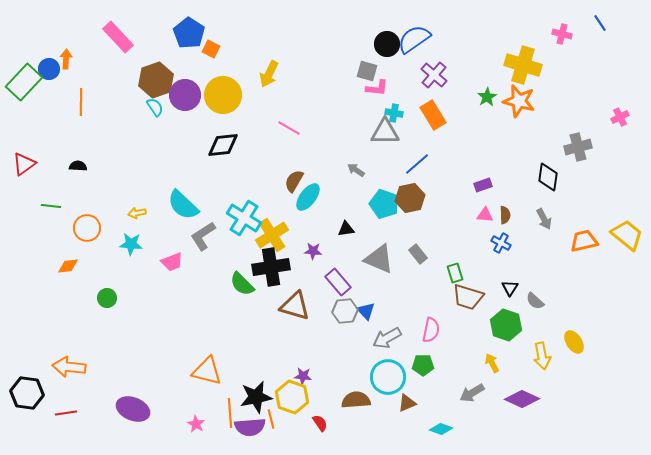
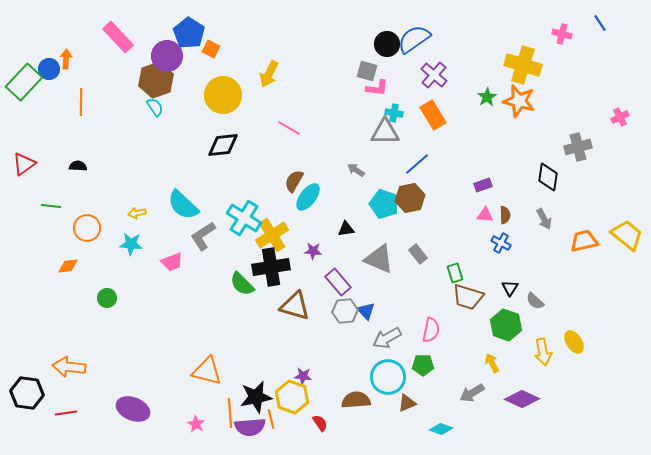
purple circle at (185, 95): moved 18 px left, 39 px up
yellow arrow at (542, 356): moved 1 px right, 4 px up
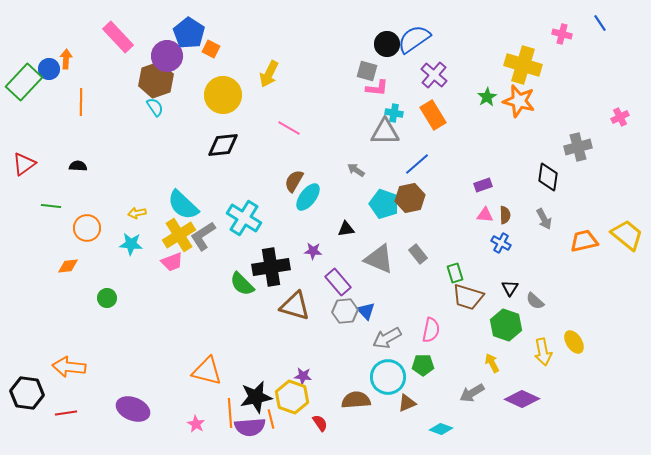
yellow cross at (272, 235): moved 93 px left
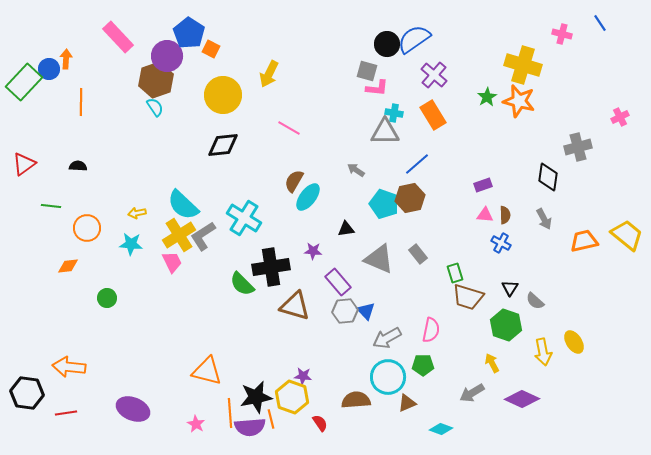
pink trapezoid at (172, 262): rotated 95 degrees counterclockwise
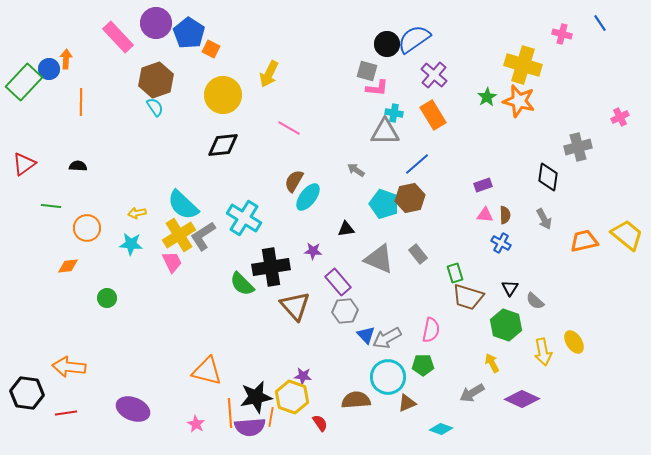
purple circle at (167, 56): moved 11 px left, 33 px up
brown triangle at (295, 306): rotated 32 degrees clockwise
blue triangle at (366, 311): moved 24 px down
orange line at (271, 419): moved 2 px up; rotated 24 degrees clockwise
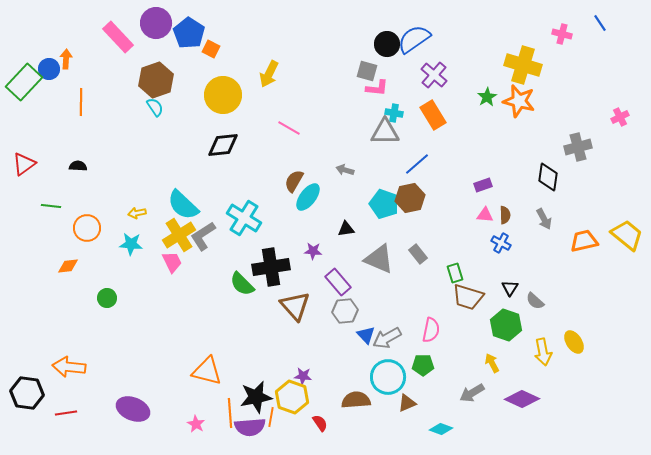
gray arrow at (356, 170): moved 11 px left; rotated 18 degrees counterclockwise
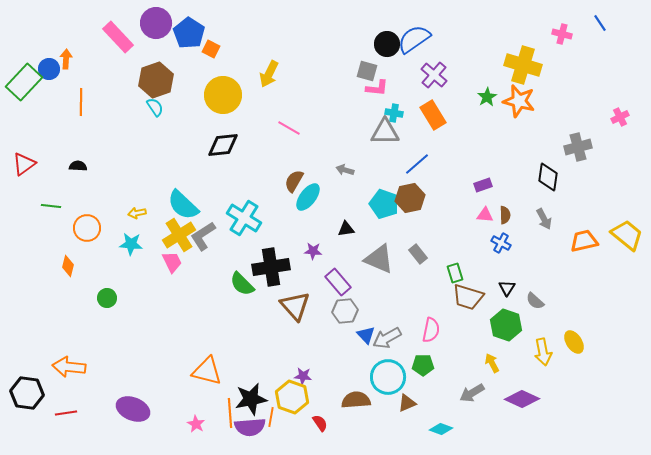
orange diamond at (68, 266): rotated 70 degrees counterclockwise
black triangle at (510, 288): moved 3 px left
black star at (256, 397): moved 5 px left, 2 px down
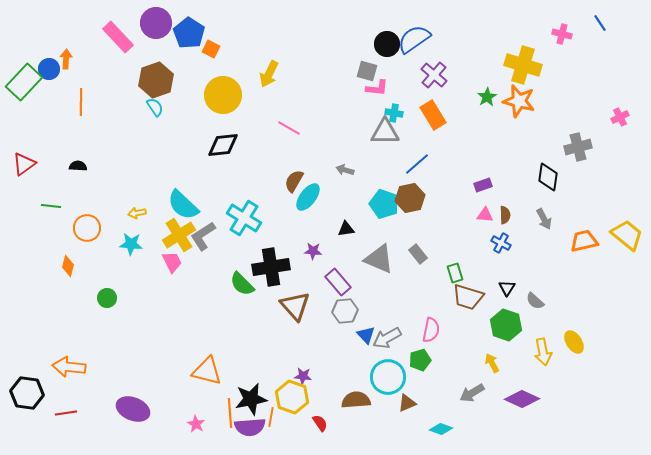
green pentagon at (423, 365): moved 3 px left, 5 px up; rotated 15 degrees counterclockwise
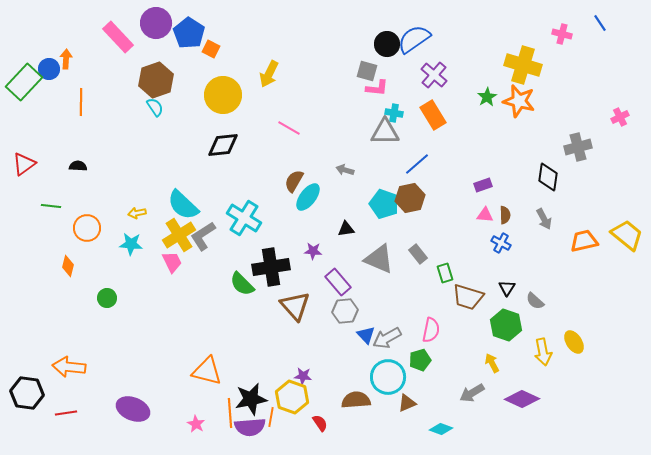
green rectangle at (455, 273): moved 10 px left
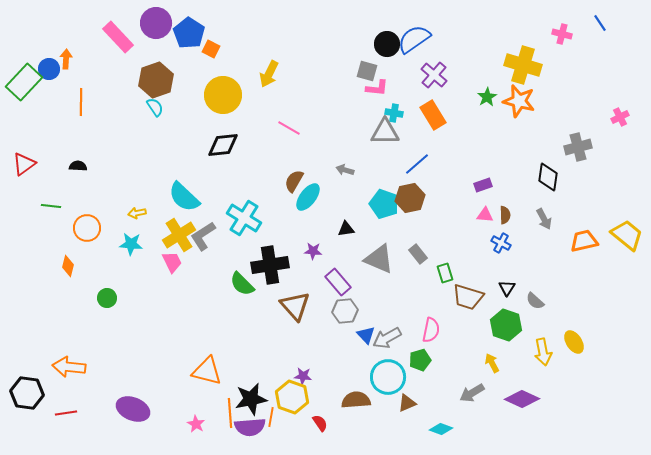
cyan semicircle at (183, 205): moved 1 px right, 8 px up
black cross at (271, 267): moved 1 px left, 2 px up
